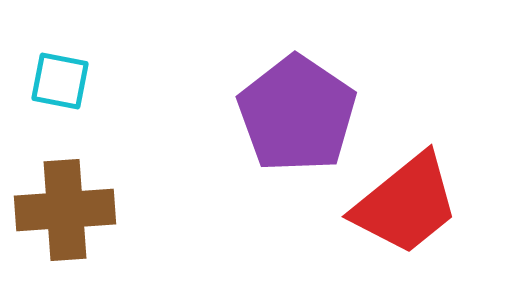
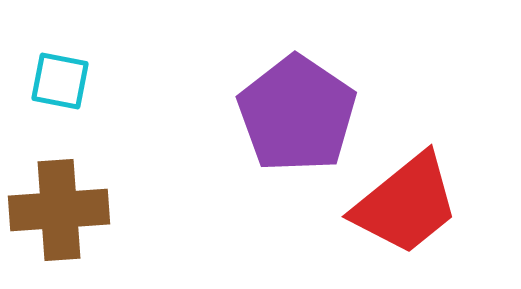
brown cross: moved 6 px left
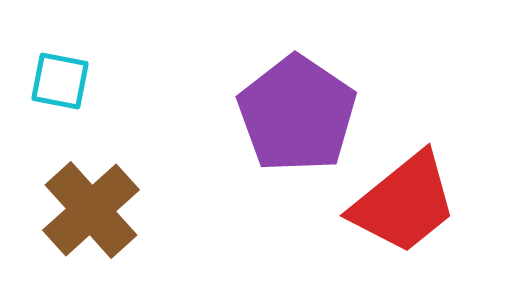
red trapezoid: moved 2 px left, 1 px up
brown cross: moved 32 px right; rotated 38 degrees counterclockwise
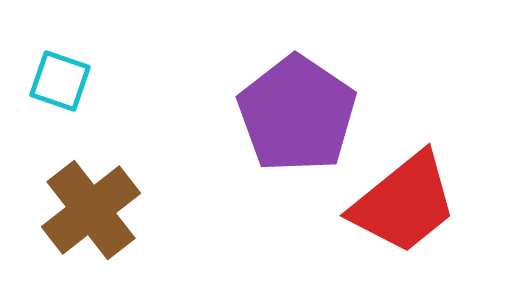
cyan square: rotated 8 degrees clockwise
brown cross: rotated 4 degrees clockwise
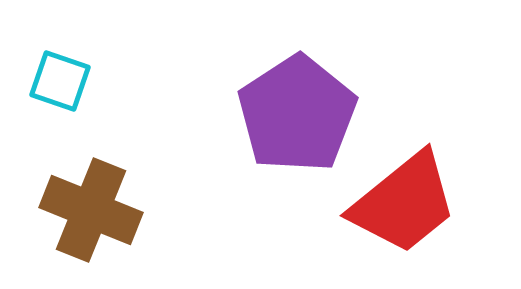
purple pentagon: rotated 5 degrees clockwise
brown cross: rotated 30 degrees counterclockwise
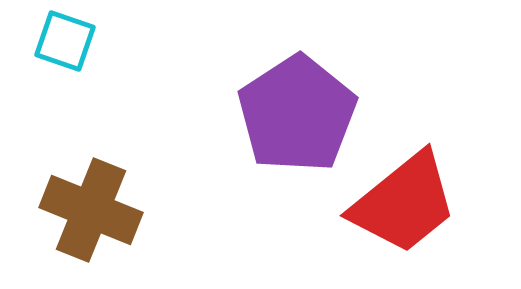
cyan square: moved 5 px right, 40 px up
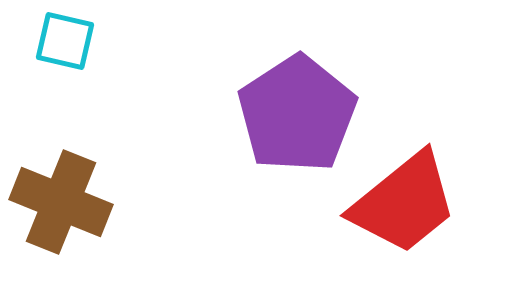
cyan square: rotated 6 degrees counterclockwise
brown cross: moved 30 px left, 8 px up
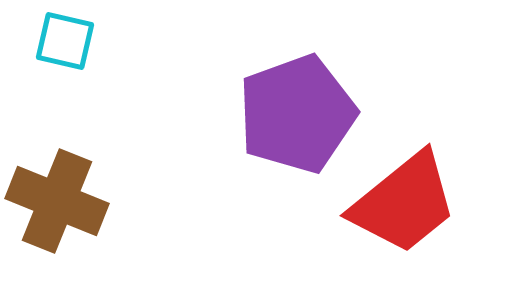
purple pentagon: rotated 13 degrees clockwise
brown cross: moved 4 px left, 1 px up
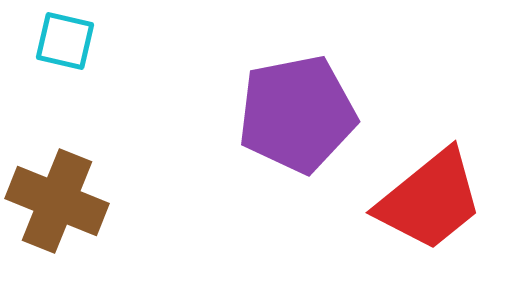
purple pentagon: rotated 9 degrees clockwise
red trapezoid: moved 26 px right, 3 px up
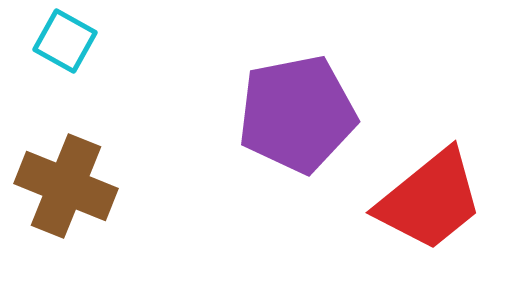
cyan square: rotated 16 degrees clockwise
brown cross: moved 9 px right, 15 px up
